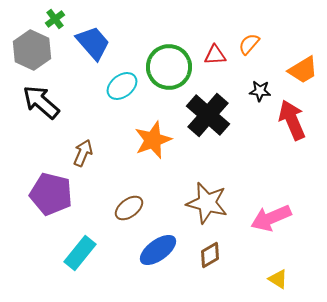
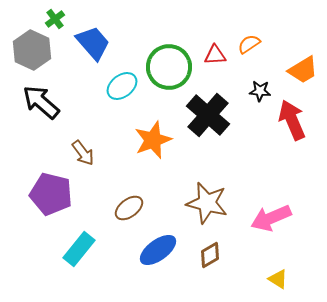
orange semicircle: rotated 15 degrees clockwise
brown arrow: rotated 120 degrees clockwise
cyan rectangle: moved 1 px left, 4 px up
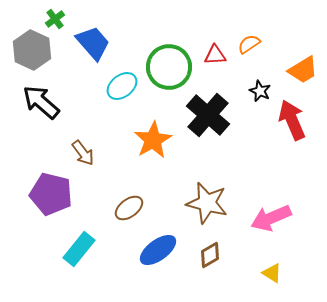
black star: rotated 20 degrees clockwise
orange star: rotated 9 degrees counterclockwise
yellow triangle: moved 6 px left, 6 px up
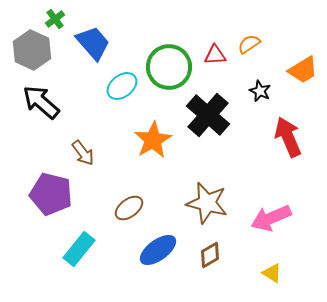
red arrow: moved 4 px left, 17 px down
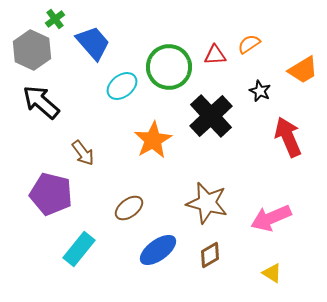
black cross: moved 3 px right, 1 px down; rotated 6 degrees clockwise
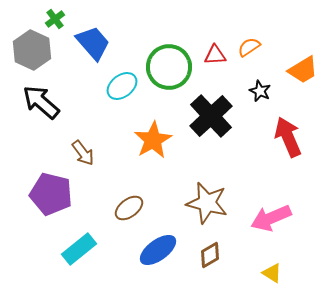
orange semicircle: moved 3 px down
cyan rectangle: rotated 12 degrees clockwise
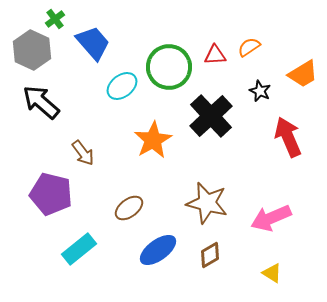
orange trapezoid: moved 4 px down
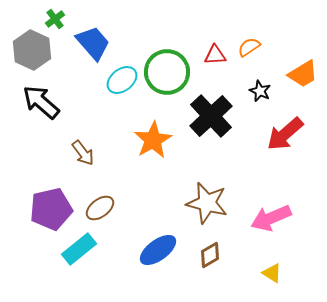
green circle: moved 2 px left, 5 px down
cyan ellipse: moved 6 px up
red arrow: moved 3 px left, 3 px up; rotated 108 degrees counterclockwise
purple pentagon: moved 15 px down; rotated 27 degrees counterclockwise
brown ellipse: moved 29 px left
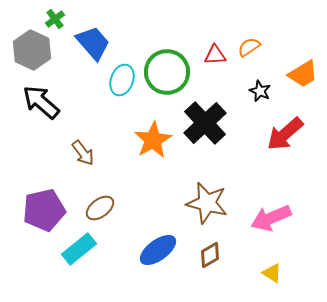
cyan ellipse: rotated 32 degrees counterclockwise
black cross: moved 6 px left, 7 px down
purple pentagon: moved 7 px left, 1 px down
